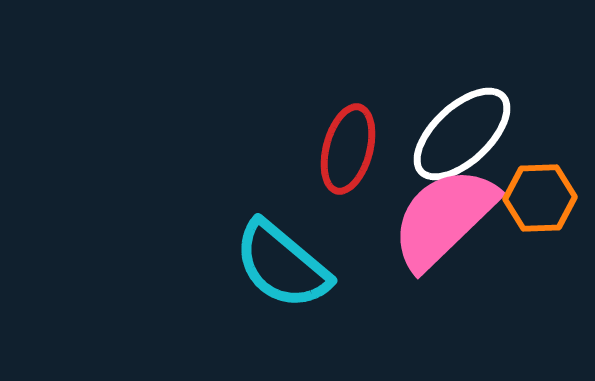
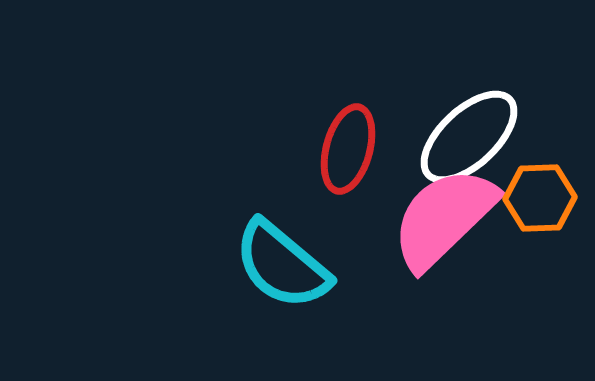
white ellipse: moved 7 px right, 3 px down
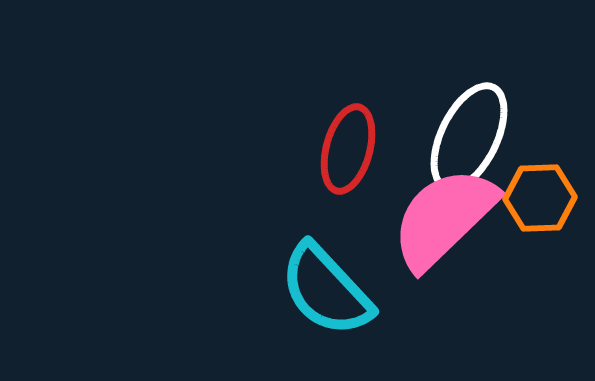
white ellipse: rotated 21 degrees counterclockwise
cyan semicircle: moved 44 px right, 25 px down; rotated 7 degrees clockwise
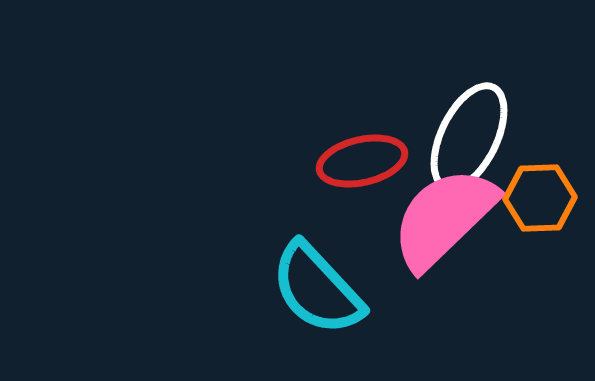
red ellipse: moved 14 px right, 12 px down; rotated 62 degrees clockwise
cyan semicircle: moved 9 px left, 1 px up
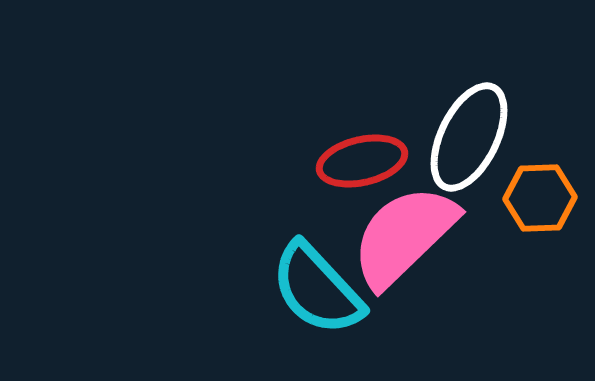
pink semicircle: moved 40 px left, 18 px down
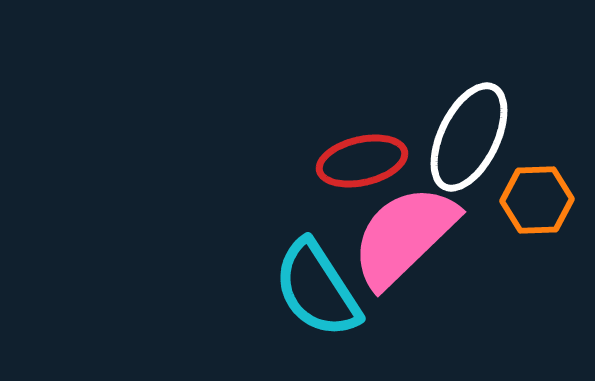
orange hexagon: moved 3 px left, 2 px down
cyan semicircle: rotated 10 degrees clockwise
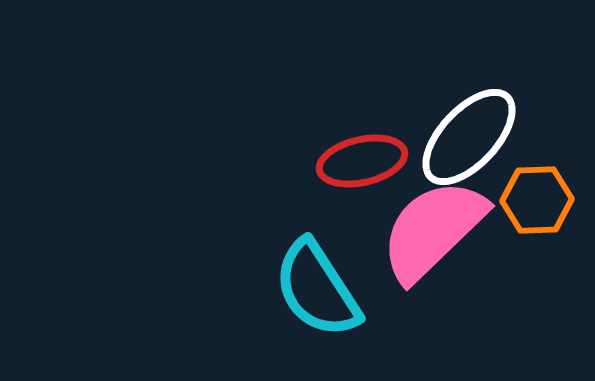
white ellipse: rotated 17 degrees clockwise
pink semicircle: moved 29 px right, 6 px up
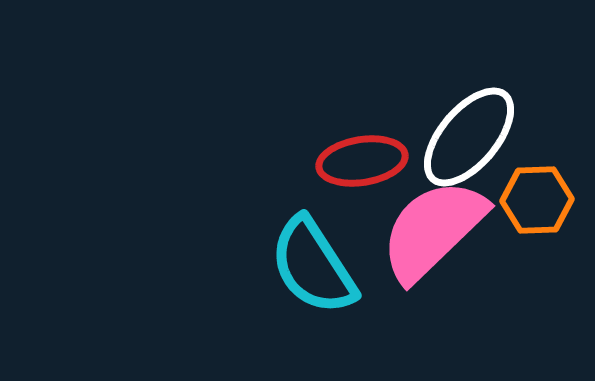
white ellipse: rotated 3 degrees counterclockwise
red ellipse: rotated 4 degrees clockwise
cyan semicircle: moved 4 px left, 23 px up
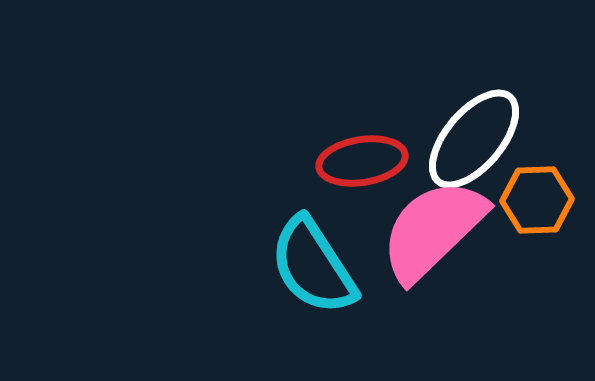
white ellipse: moved 5 px right, 2 px down
